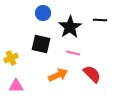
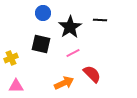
pink line: rotated 40 degrees counterclockwise
orange arrow: moved 6 px right, 8 px down
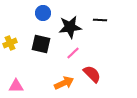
black star: rotated 25 degrees clockwise
pink line: rotated 16 degrees counterclockwise
yellow cross: moved 1 px left, 15 px up
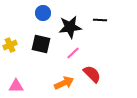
yellow cross: moved 2 px down
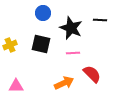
black star: moved 1 px right, 1 px down; rotated 30 degrees clockwise
pink line: rotated 40 degrees clockwise
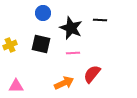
red semicircle: rotated 96 degrees counterclockwise
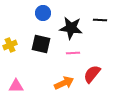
black star: rotated 15 degrees counterclockwise
